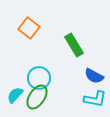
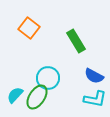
green rectangle: moved 2 px right, 4 px up
cyan circle: moved 9 px right
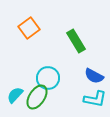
orange square: rotated 15 degrees clockwise
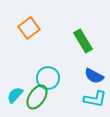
green rectangle: moved 7 px right
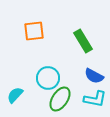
orange square: moved 5 px right, 3 px down; rotated 30 degrees clockwise
green ellipse: moved 23 px right, 2 px down
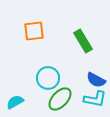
blue semicircle: moved 2 px right, 4 px down
cyan semicircle: moved 7 px down; rotated 18 degrees clockwise
green ellipse: rotated 10 degrees clockwise
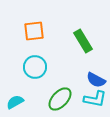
cyan circle: moved 13 px left, 11 px up
